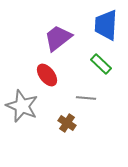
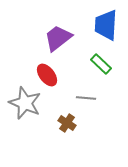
gray star: moved 3 px right, 3 px up
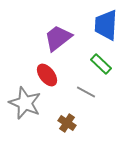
gray line: moved 6 px up; rotated 24 degrees clockwise
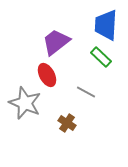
purple trapezoid: moved 2 px left, 4 px down
green rectangle: moved 7 px up
red ellipse: rotated 10 degrees clockwise
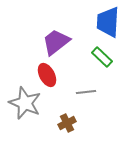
blue trapezoid: moved 2 px right, 3 px up
green rectangle: moved 1 px right
gray line: rotated 36 degrees counterclockwise
brown cross: rotated 30 degrees clockwise
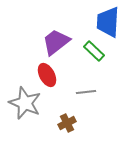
green rectangle: moved 8 px left, 6 px up
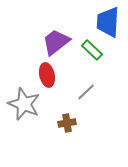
green rectangle: moved 2 px left, 1 px up
red ellipse: rotated 15 degrees clockwise
gray line: rotated 36 degrees counterclockwise
gray star: moved 1 px left, 1 px down
brown cross: rotated 18 degrees clockwise
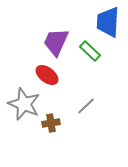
purple trapezoid: rotated 28 degrees counterclockwise
green rectangle: moved 2 px left, 1 px down
red ellipse: rotated 40 degrees counterclockwise
gray line: moved 14 px down
brown cross: moved 16 px left
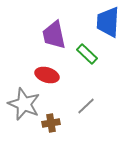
purple trapezoid: moved 2 px left, 7 px up; rotated 36 degrees counterclockwise
green rectangle: moved 3 px left, 3 px down
red ellipse: rotated 20 degrees counterclockwise
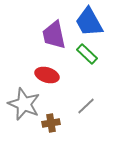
blue trapezoid: moved 19 px left; rotated 32 degrees counterclockwise
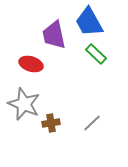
green rectangle: moved 9 px right
red ellipse: moved 16 px left, 11 px up
gray line: moved 6 px right, 17 px down
